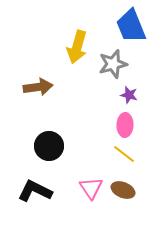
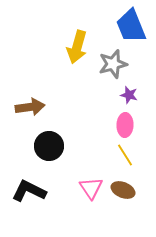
brown arrow: moved 8 px left, 20 px down
yellow line: moved 1 px right, 1 px down; rotated 20 degrees clockwise
black L-shape: moved 6 px left
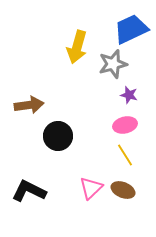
blue trapezoid: moved 3 px down; rotated 87 degrees clockwise
brown arrow: moved 1 px left, 2 px up
pink ellipse: rotated 75 degrees clockwise
black circle: moved 9 px right, 10 px up
pink triangle: rotated 20 degrees clockwise
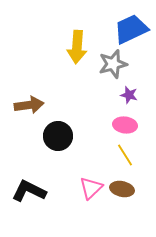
yellow arrow: rotated 12 degrees counterclockwise
pink ellipse: rotated 20 degrees clockwise
brown ellipse: moved 1 px left, 1 px up; rotated 10 degrees counterclockwise
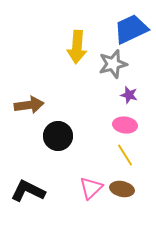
black L-shape: moved 1 px left
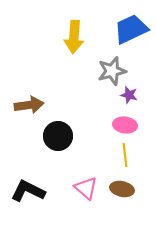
yellow arrow: moved 3 px left, 10 px up
gray star: moved 1 px left, 7 px down
yellow line: rotated 25 degrees clockwise
pink triangle: moved 5 px left; rotated 35 degrees counterclockwise
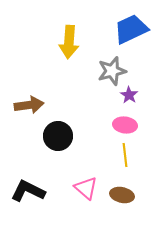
yellow arrow: moved 5 px left, 5 px down
purple star: rotated 18 degrees clockwise
brown ellipse: moved 6 px down
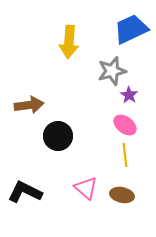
pink ellipse: rotated 30 degrees clockwise
black L-shape: moved 3 px left, 1 px down
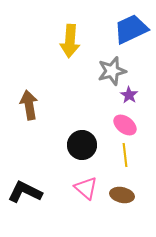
yellow arrow: moved 1 px right, 1 px up
brown arrow: rotated 92 degrees counterclockwise
black circle: moved 24 px right, 9 px down
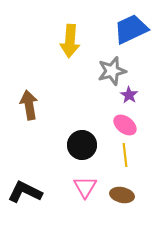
pink triangle: moved 1 px left, 1 px up; rotated 20 degrees clockwise
